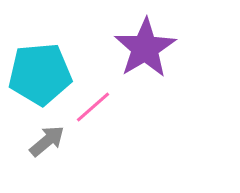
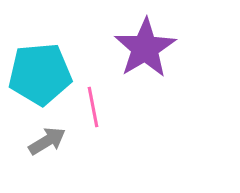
pink line: rotated 60 degrees counterclockwise
gray arrow: rotated 9 degrees clockwise
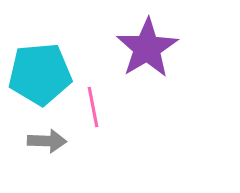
purple star: moved 2 px right
gray arrow: rotated 33 degrees clockwise
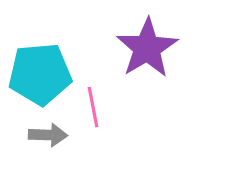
gray arrow: moved 1 px right, 6 px up
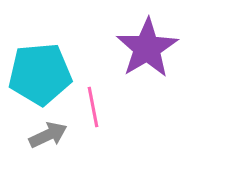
gray arrow: rotated 27 degrees counterclockwise
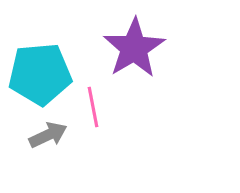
purple star: moved 13 px left
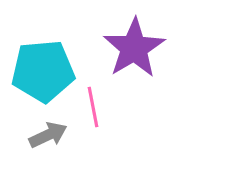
cyan pentagon: moved 3 px right, 3 px up
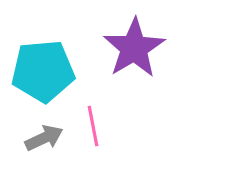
pink line: moved 19 px down
gray arrow: moved 4 px left, 3 px down
